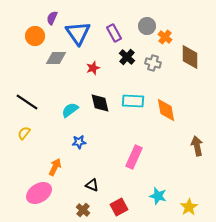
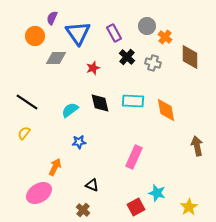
cyan star: moved 1 px left, 3 px up
red square: moved 17 px right
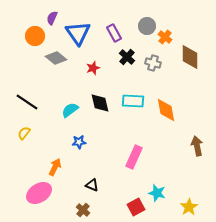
gray diamond: rotated 40 degrees clockwise
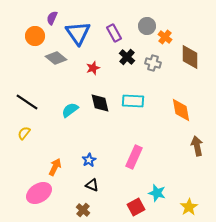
orange diamond: moved 15 px right
blue star: moved 10 px right, 18 px down; rotated 24 degrees counterclockwise
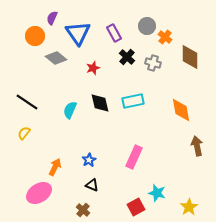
cyan rectangle: rotated 15 degrees counterclockwise
cyan semicircle: rotated 30 degrees counterclockwise
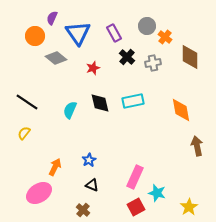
gray cross: rotated 28 degrees counterclockwise
pink rectangle: moved 1 px right, 20 px down
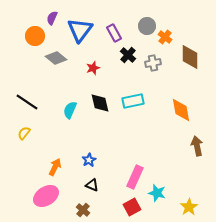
blue triangle: moved 2 px right, 3 px up; rotated 12 degrees clockwise
black cross: moved 1 px right, 2 px up
pink ellipse: moved 7 px right, 3 px down
red square: moved 4 px left
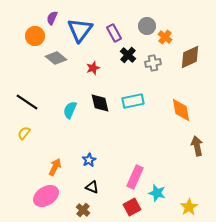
brown diamond: rotated 65 degrees clockwise
black triangle: moved 2 px down
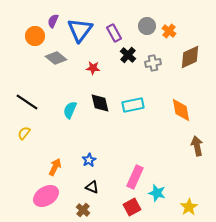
purple semicircle: moved 1 px right, 3 px down
orange cross: moved 4 px right, 6 px up
red star: rotated 24 degrees clockwise
cyan rectangle: moved 4 px down
